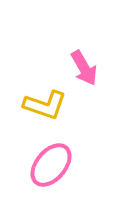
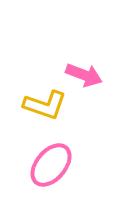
pink arrow: moved 7 px down; rotated 39 degrees counterclockwise
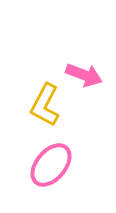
yellow L-shape: rotated 99 degrees clockwise
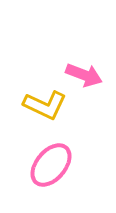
yellow L-shape: rotated 93 degrees counterclockwise
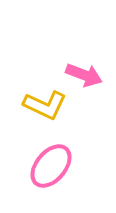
pink ellipse: moved 1 px down
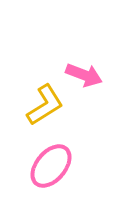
yellow L-shape: rotated 57 degrees counterclockwise
